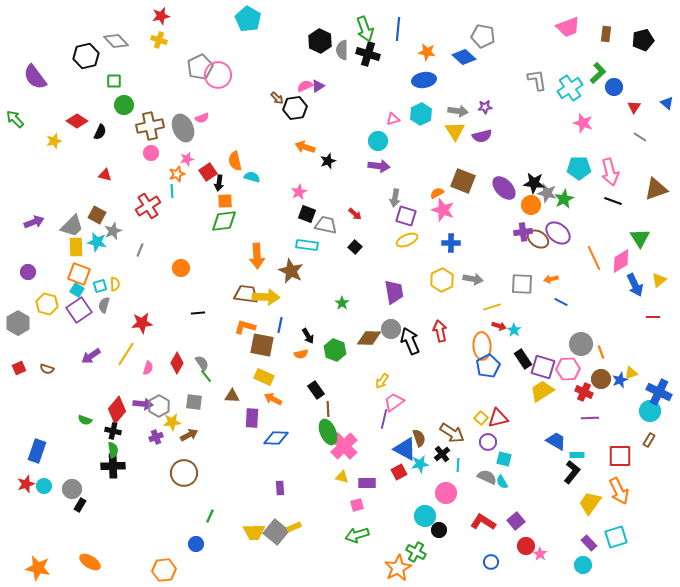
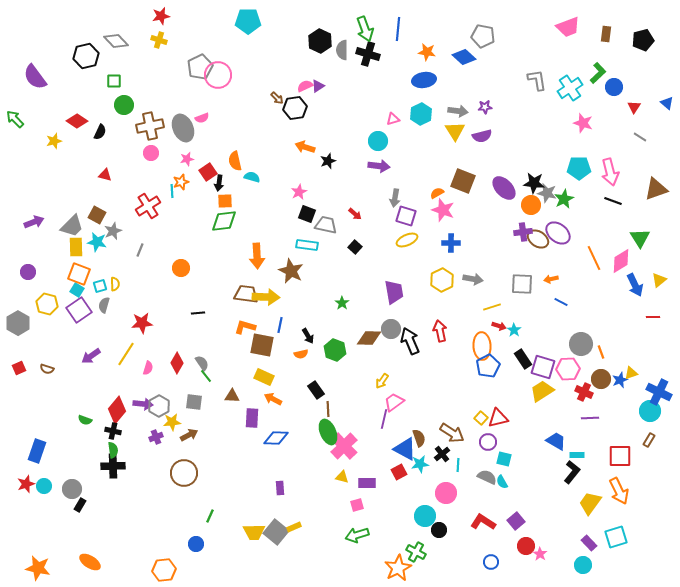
cyan pentagon at (248, 19): moved 2 px down; rotated 30 degrees counterclockwise
orange star at (177, 174): moved 4 px right, 8 px down
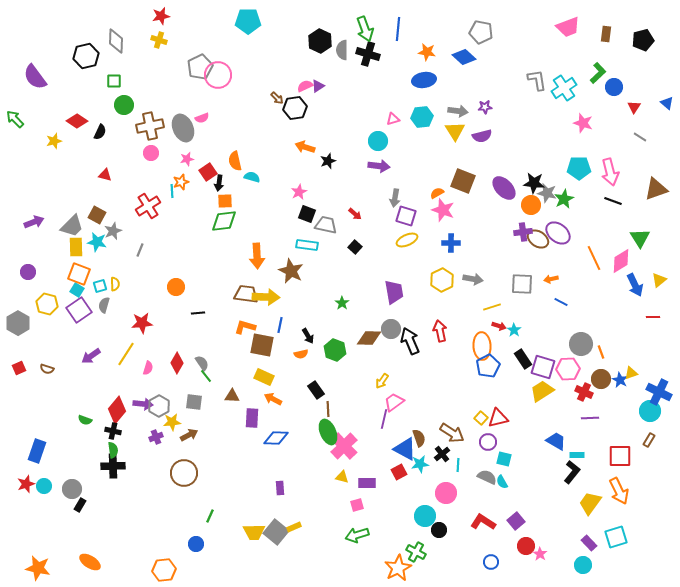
gray pentagon at (483, 36): moved 2 px left, 4 px up
gray diamond at (116, 41): rotated 45 degrees clockwise
cyan cross at (570, 88): moved 6 px left
cyan hexagon at (421, 114): moved 1 px right, 3 px down; rotated 20 degrees clockwise
orange circle at (181, 268): moved 5 px left, 19 px down
blue star at (620, 380): rotated 21 degrees counterclockwise
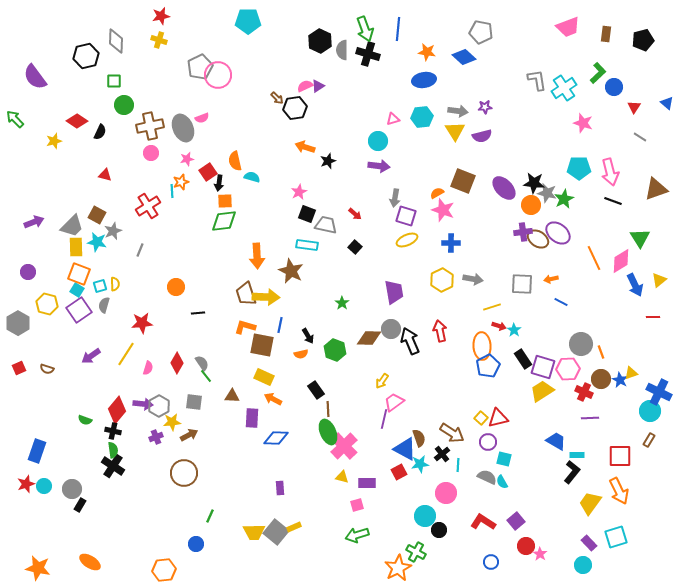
brown trapezoid at (246, 294): rotated 115 degrees counterclockwise
black cross at (113, 466): rotated 35 degrees clockwise
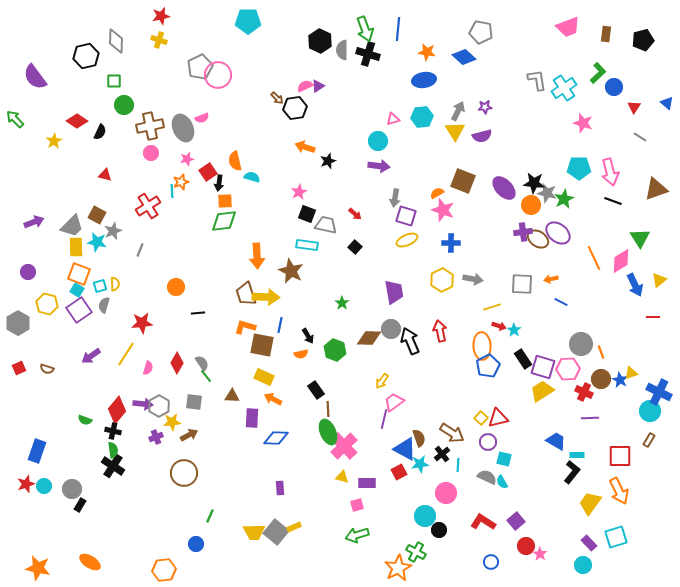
gray arrow at (458, 111): rotated 72 degrees counterclockwise
yellow star at (54, 141): rotated 14 degrees counterclockwise
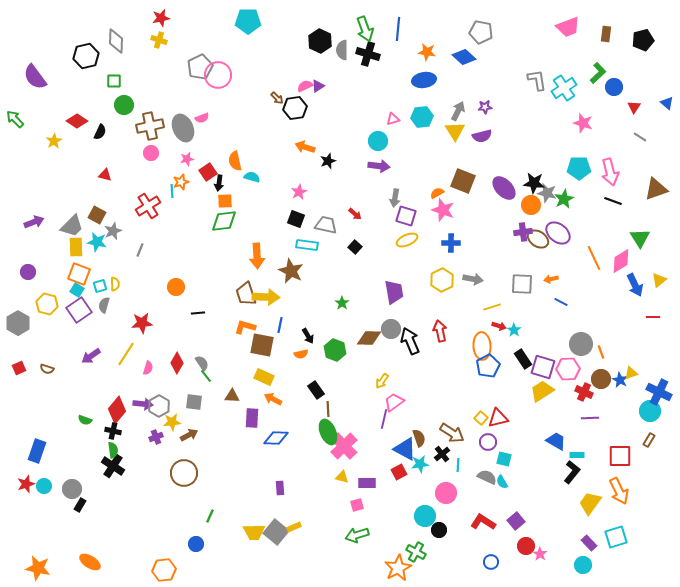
red star at (161, 16): moved 2 px down
black square at (307, 214): moved 11 px left, 5 px down
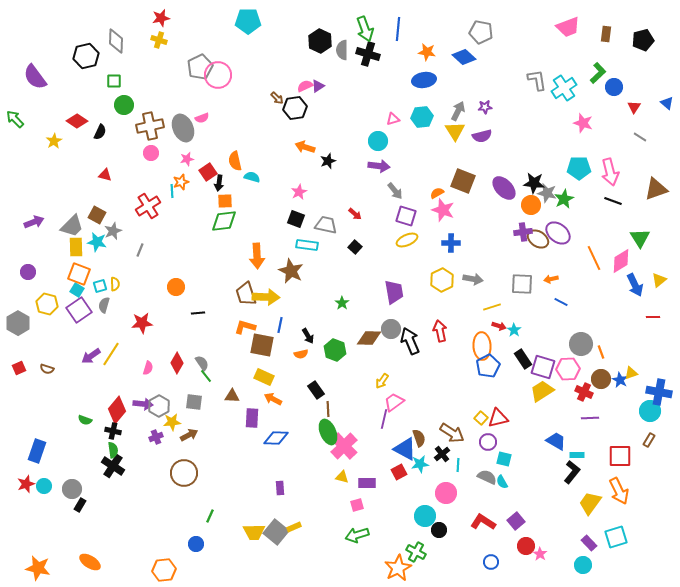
gray arrow at (395, 198): moved 7 px up; rotated 48 degrees counterclockwise
yellow line at (126, 354): moved 15 px left
blue cross at (659, 392): rotated 15 degrees counterclockwise
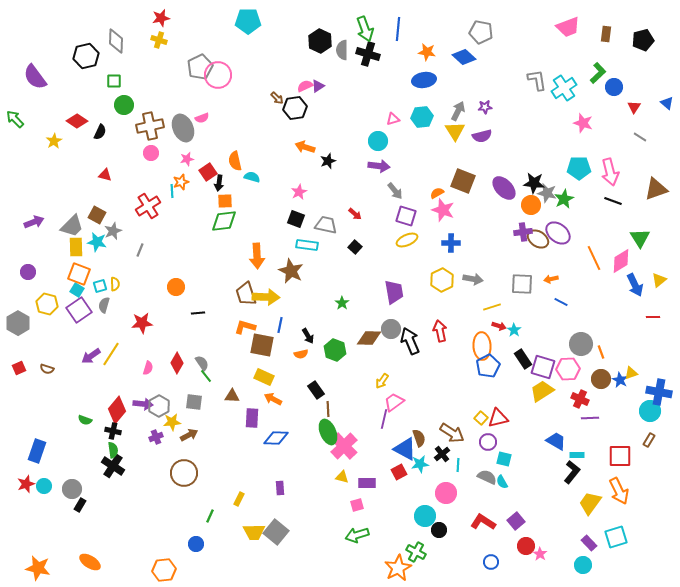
red cross at (584, 392): moved 4 px left, 7 px down
yellow rectangle at (294, 527): moved 55 px left, 28 px up; rotated 40 degrees counterclockwise
